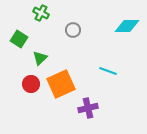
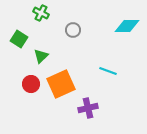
green triangle: moved 1 px right, 2 px up
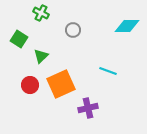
red circle: moved 1 px left, 1 px down
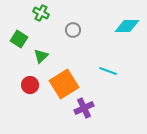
orange square: moved 3 px right; rotated 8 degrees counterclockwise
purple cross: moved 4 px left; rotated 12 degrees counterclockwise
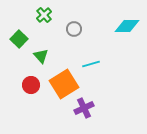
green cross: moved 3 px right, 2 px down; rotated 21 degrees clockwise
gray circle: moved 1 px right, 1 px up
green square: rotated 12 degrees clockwise
green triangle: rotated 28 degrees counterclockwise
cyan line: moved 17 px left, 7 px up; rotated 36 degrees counterclockwise
red circle: moved 1 px right
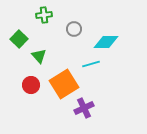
green cross: rotated 35 degrees clockwise
cyan diamond: moved 21 px left, 16 px down
green triangle: moved 2 px left
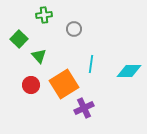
cyan diamond: moved 23 px right, 29 px down
cyan line: rotated 66 degrees counterclockwise
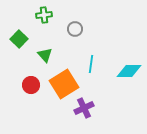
gray circle: moved 1 px right
green triangle: moved 6 px right, 1 px up
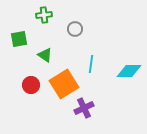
green square: rotated 36 degrees clockwise
green triangle: rotated 14 degrees counterclockwise
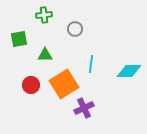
green triangle: rotated 35 degrees counterclockwise
